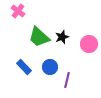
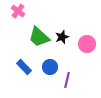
pink circle: moved 2 px left
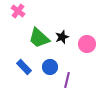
green trapezoid: moved 1 px down
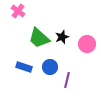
blue rectangle: rotated 28 degrees counterclockwise
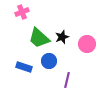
pink cross: moved 4 px right, 1 px down; rotated 32 degrees clockwise
blue circle: moved 1 px left, 6 px up
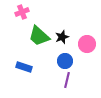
green trapezoid: moved 2 px up
blue circle: moved 16 px right
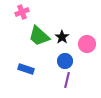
black star: rotated 16 degrees counterclockwise
blue rectangle: moved 2 px right, 2 px down
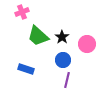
green trapezoid: moved 1 px left
blue circle: moved 2 px left, 1 px up
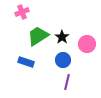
green trapezoid: rotated 105 degrees clockwise
blue rectangle: moved 7 px up
purple line: moved 2 px down
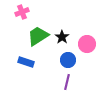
blue circle: moved 5 px right
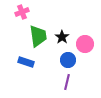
green trapezoid: rotated 115 degrees clockwise
pink circle: moved 2 px left
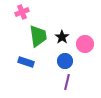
blue circle: moved 3 px left, 1 px down
